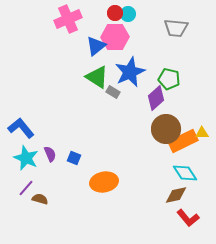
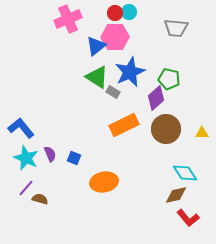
cyan circle: moved 1 px right, 2 px up
orange rectangle: moved 59 px left, 16 px up
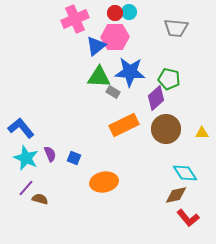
pink cross: moved 7 px right
blue star: rotated 28 degrees clockwise
green triangle: moved 2 px right; rotated 30 degrees counterclockwise
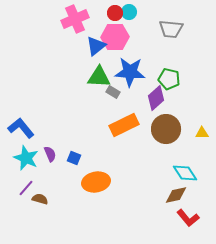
gray trapezoid: moved 5 px left, 1 px down
orange ellipse: moved 8 px left
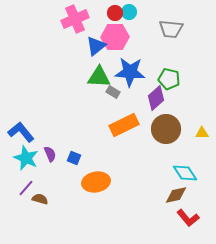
blue L-shape: moved 4 px down
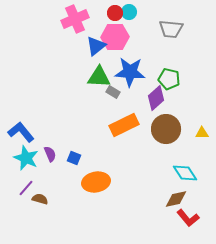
brown diamond: moved 4 px down
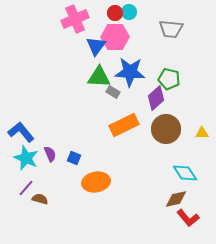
blue triangle: rotated 15 degrees counterclockwise
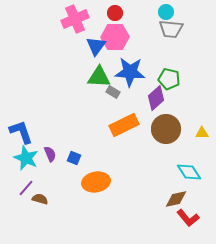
cyan circle: moved 37 px right
blue L-shape: rotated 20 degrees clockwise
cyan diamond: moved 4 px right, 1 px up
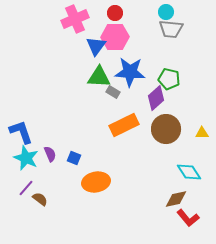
brown semicircle: rotated 21 degrees clockwise
